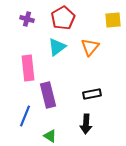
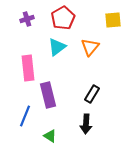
purple cross: rotated 32 degrees counterclockwise
black rectangle: rotated 48 degrees counterclockwise
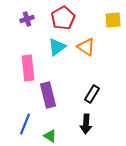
orange triangle: moved 4 px left; rotated 36 degrees counterclockwise
blue line: moved 8 px down
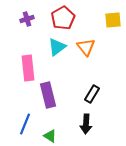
orange triangle: rotated 18 degrees clockwise
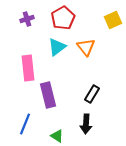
yellow square: rotated 18 degrees counterclockwise
green triangle: moved 7 px right
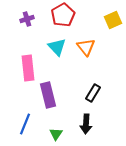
red pentagon: moved 3 px up
cyan triangle: rotated 36 degrees counterclockwise
black rectangle: moved 1 px right, 1 px up
green triangle: moved 1 px left, 2 px up; rotated 32 degrees clockwise
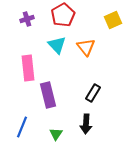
cyan triangle: moved 2 px up
blue line: moved 3 px left, 3 px down
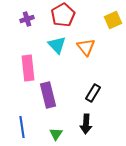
blue line: rotated 30 degrees counterclockwise
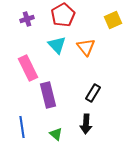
pink rectangle: rotated 20 degrees counterclockwise
green triangle: rotated 24 degrees counterclockwise
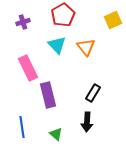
purple cross: moved 4 px left, 3 px down
black arrow: moved 1 px right, 2 px up
